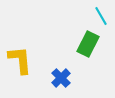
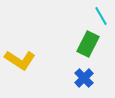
yellow L-shape: rotated 128 degrees clockwise
blue cross: moved 23 px right
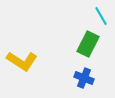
yellow L-shape: moved 2 px right, 1 px down
blue cross: rotated 24 degrees counterclockwise
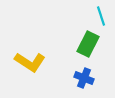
cyan line: rotated 12 degrees clockwise
yellow L-shape: moved 8 px right, 1 px down
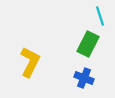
cyan line: moved 1 px left
yellow L-shape: rotated 96 degrees counterclockwise
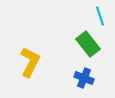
green rectangle: rotated 65 degrees counterclockwise
